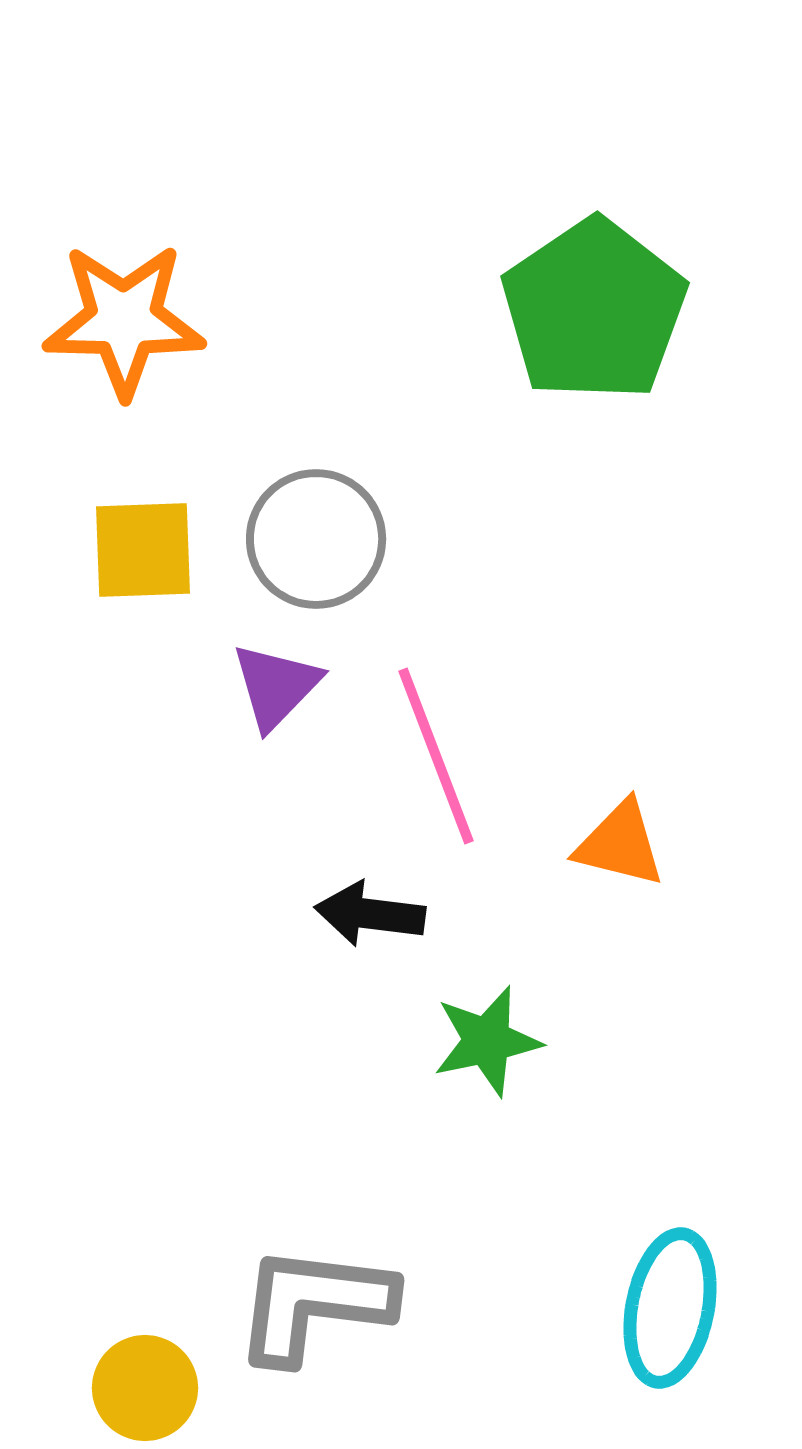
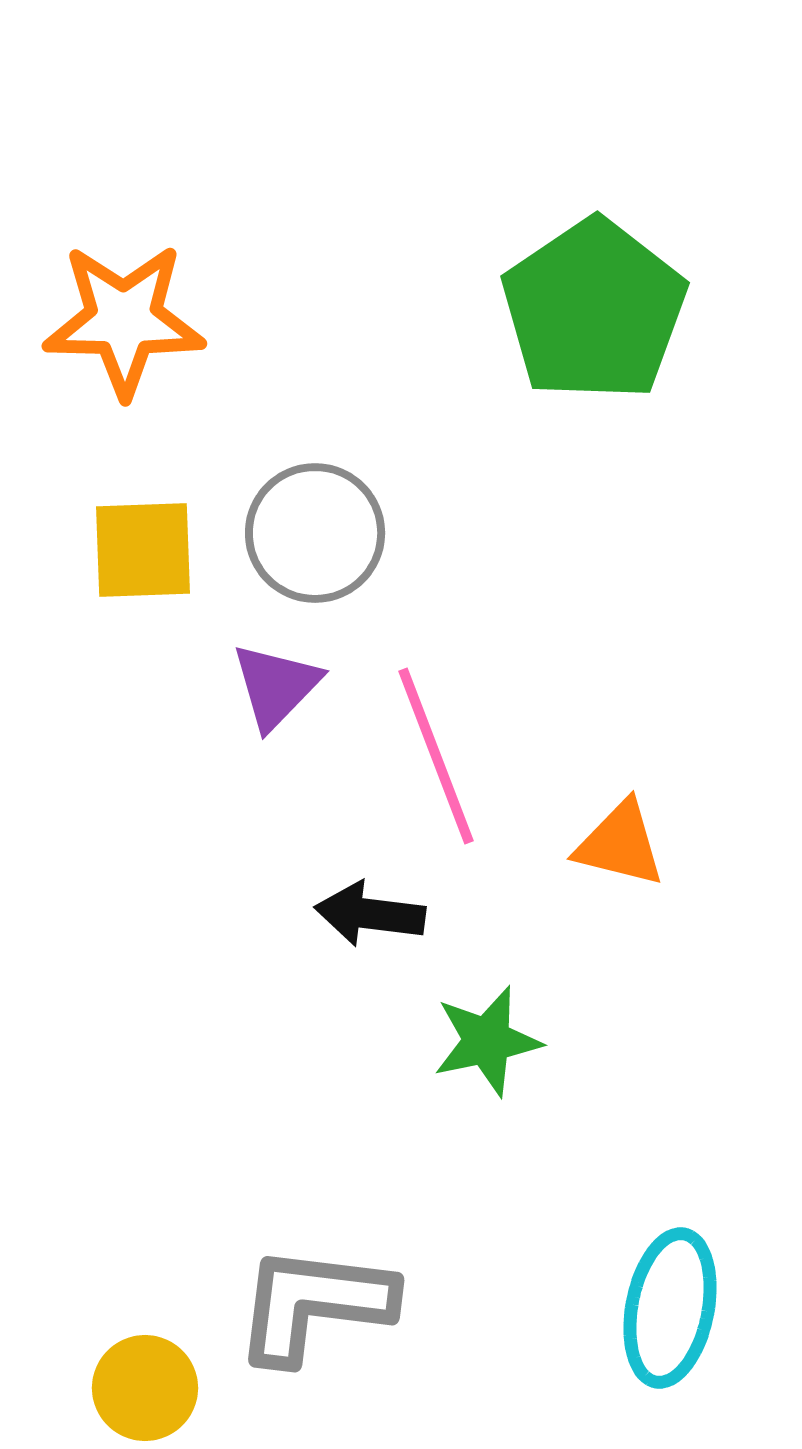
gray circle: moved 1 px left, 6 px up
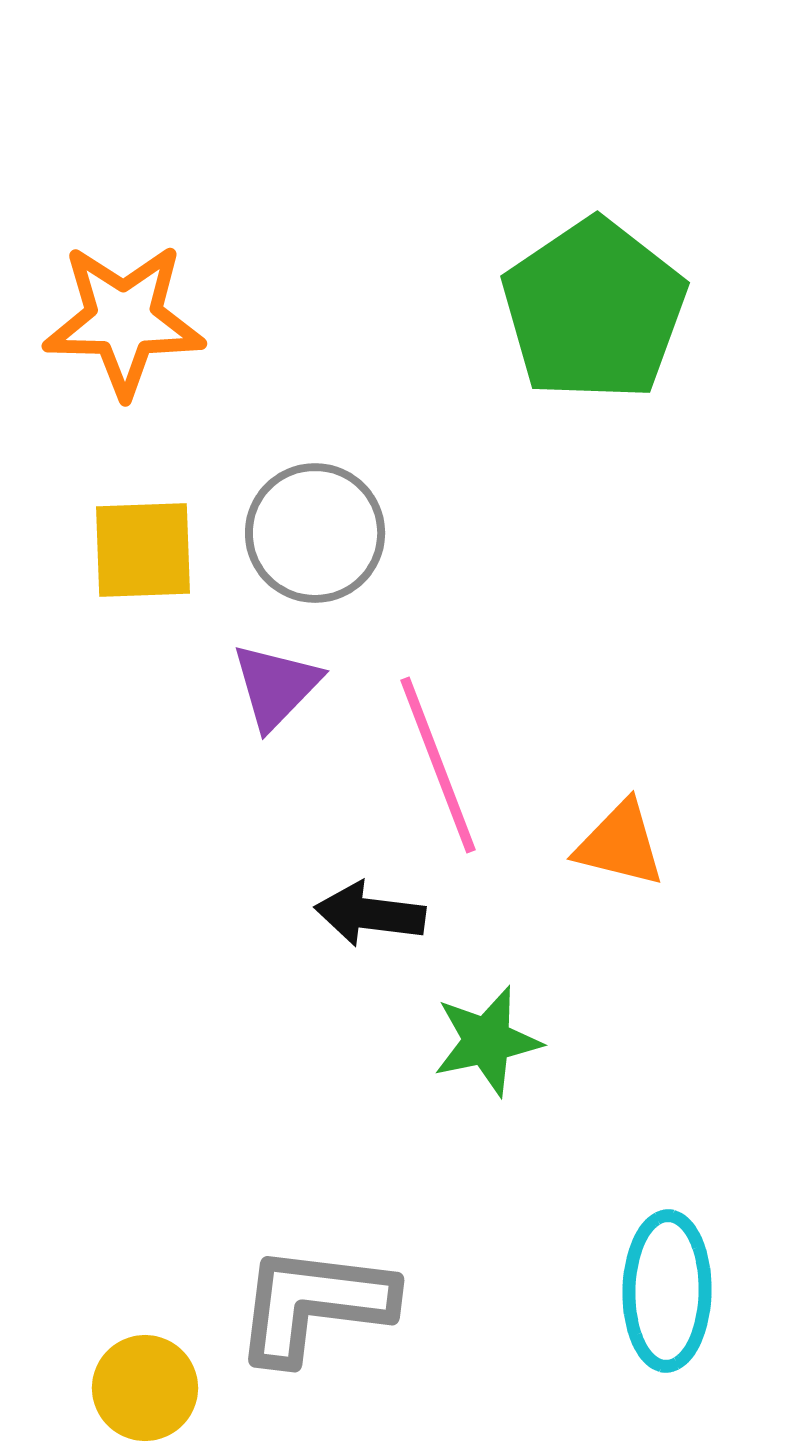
pink line: moved 2 px right, 9 px down
cyan ellipse: moved 3 px left, 17 px up; rotated 10 degrees counterclockwise
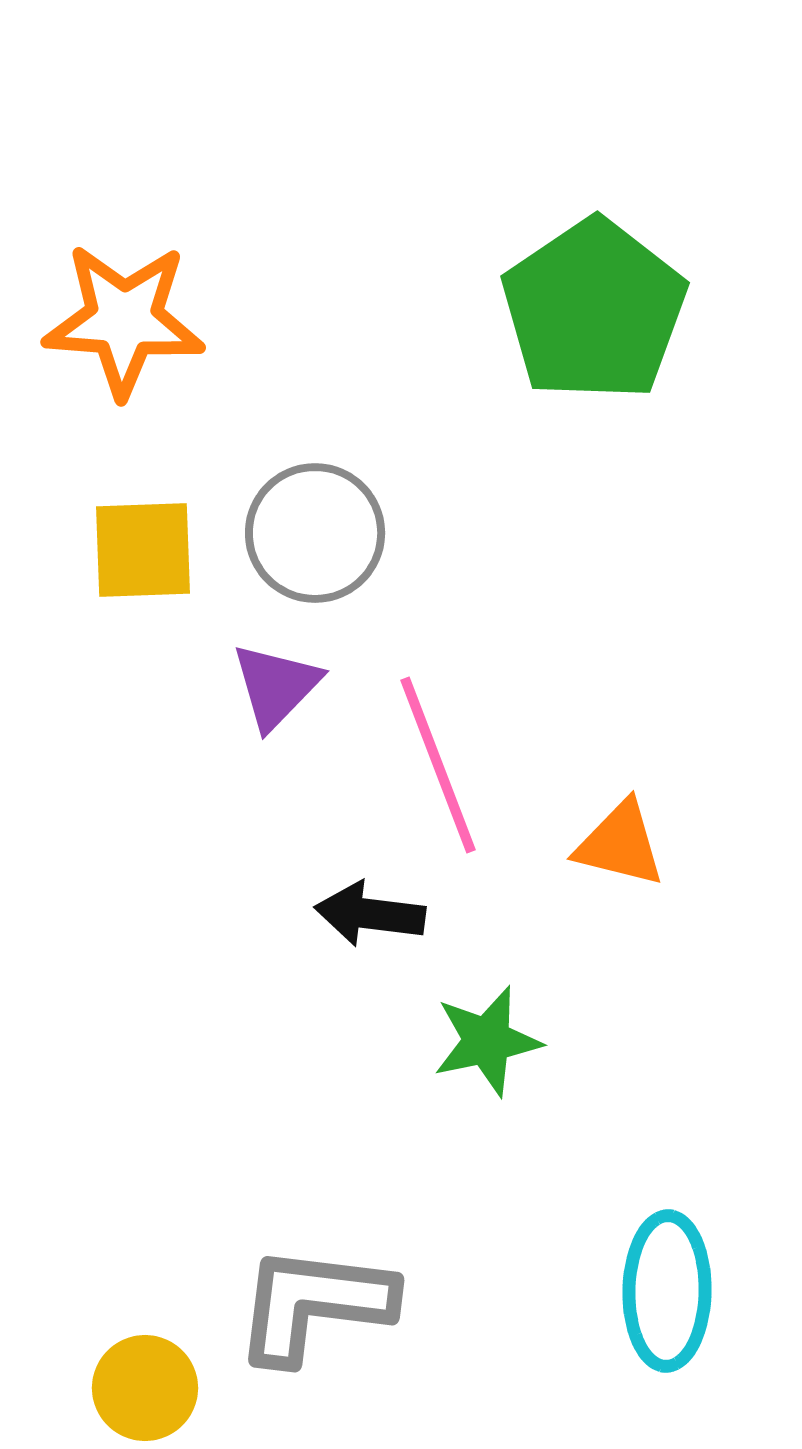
orange star: rotated 3 degrees clockwise
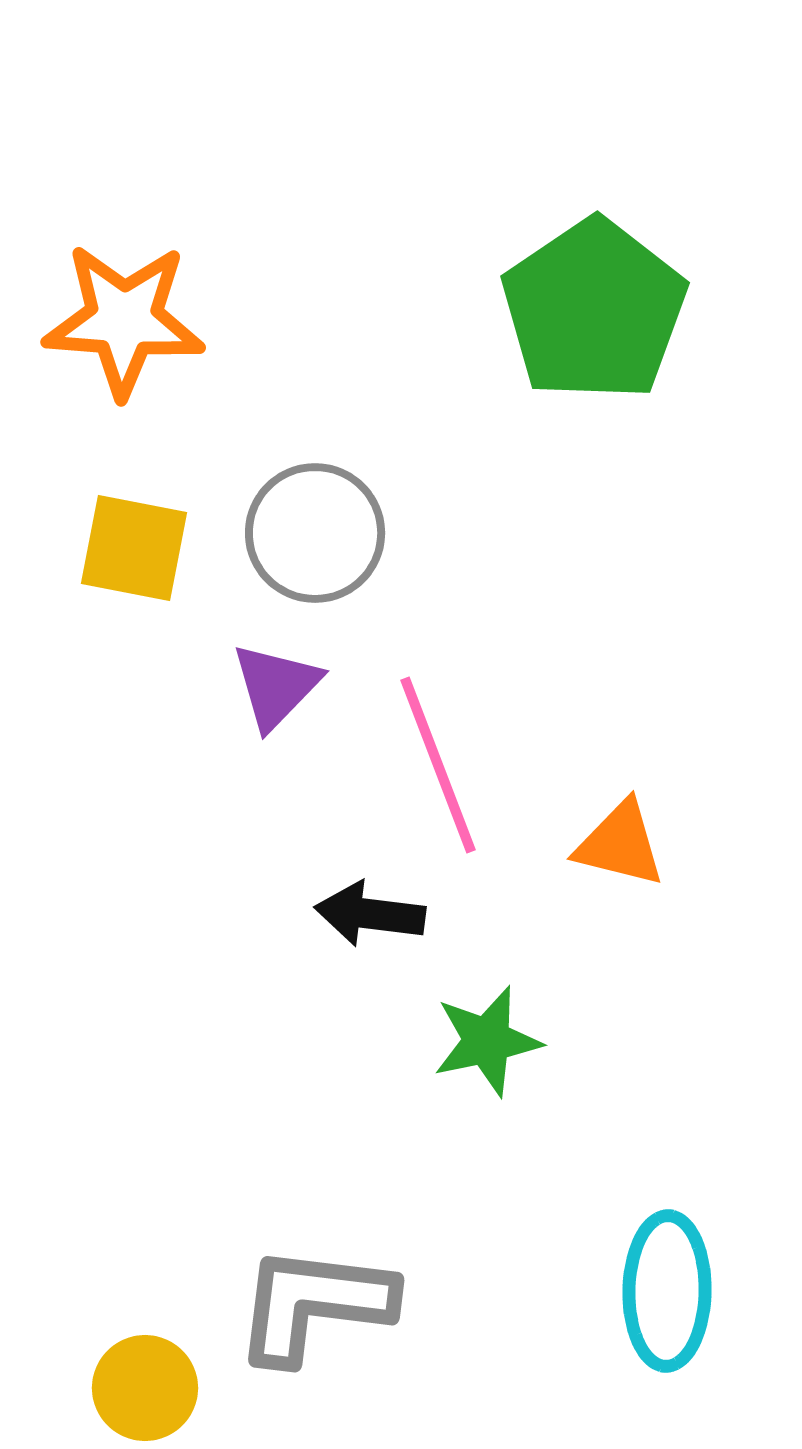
yellow square: moved 9 px left, 2 px up; rotated 13 degrees clockwise
